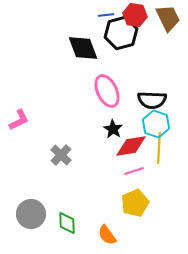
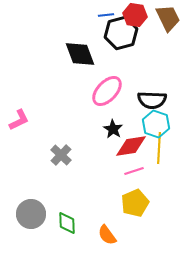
black diamond: moved 3 px left, 6 px down
pink ellipse: rotated 68 degrees clockwise
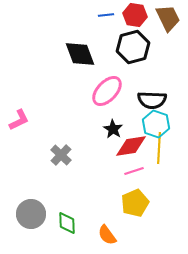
black hexagon: moved 12 px right, 14 px down
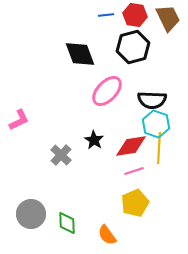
black star: moved 19 px left, 11 px down
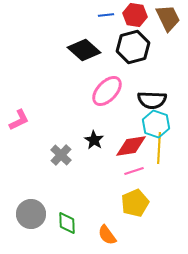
black diamond: moved 4 px right, 4 px up; rotated 28 degrees counterclockwise
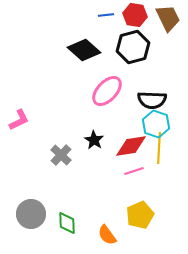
yellow pentagon: moved 5 px right, 12 px down
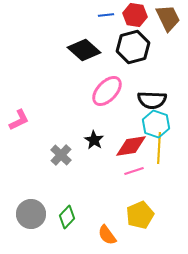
green diamond: moved 6 px up; rotated 45 degrees clockwise
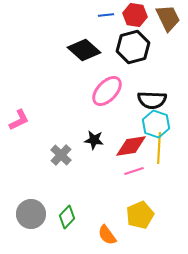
black star: rotated 24 degrees counterclockwise
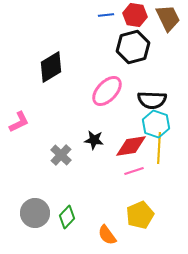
black diamond: moved 33 px left, 17 px down; rotated 72 degrees counterclockwise
pink L-shape: moved 2 px down
gray circle: moved 4 px right, 1 px up
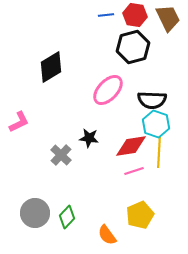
pink ellipse: moved 1 px right, 1 px up
black star: moved 5 px left, 2 px up
yellow line: moved 4 px down
